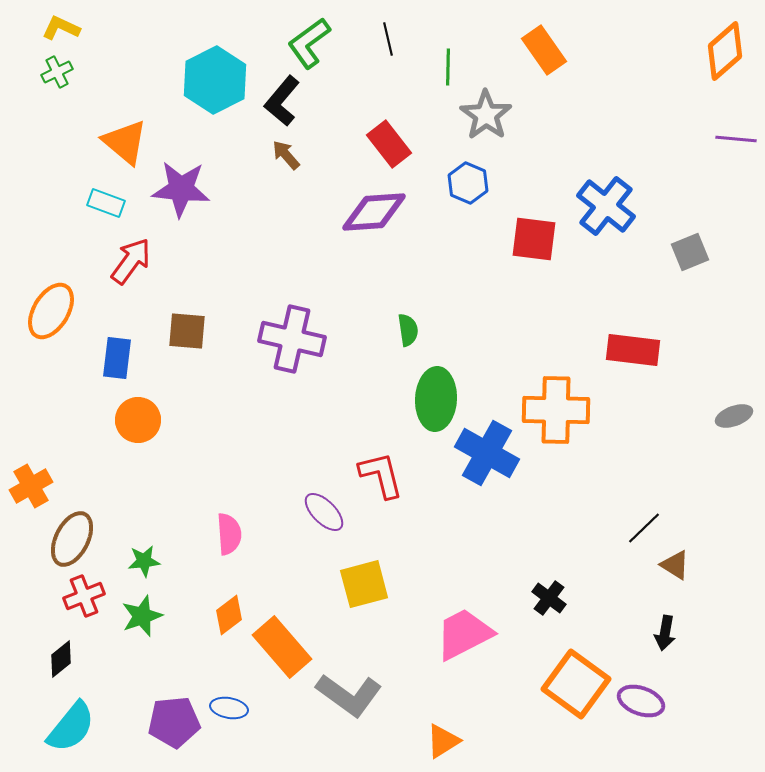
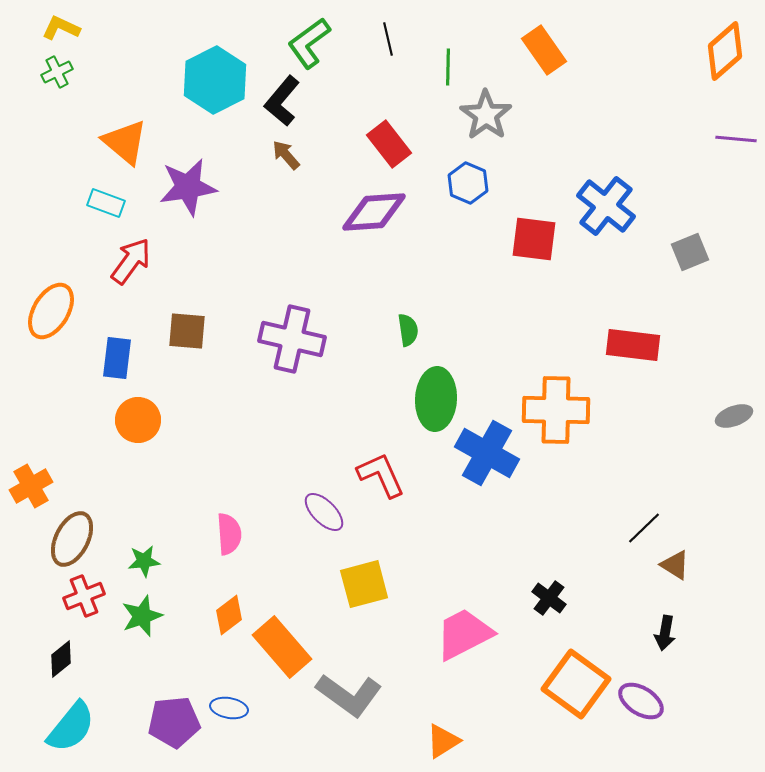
purple star at (181, 189): moved 7 px right, 2 px up; rotated 14 degrees counterclockwise
red rectangle at (633, 350): moved 5 px up
red L-shape at (381, 475): rotated 10 degrees counterclockwise
purple ellipse at (641, 701): rotated 12 degrees clockwise
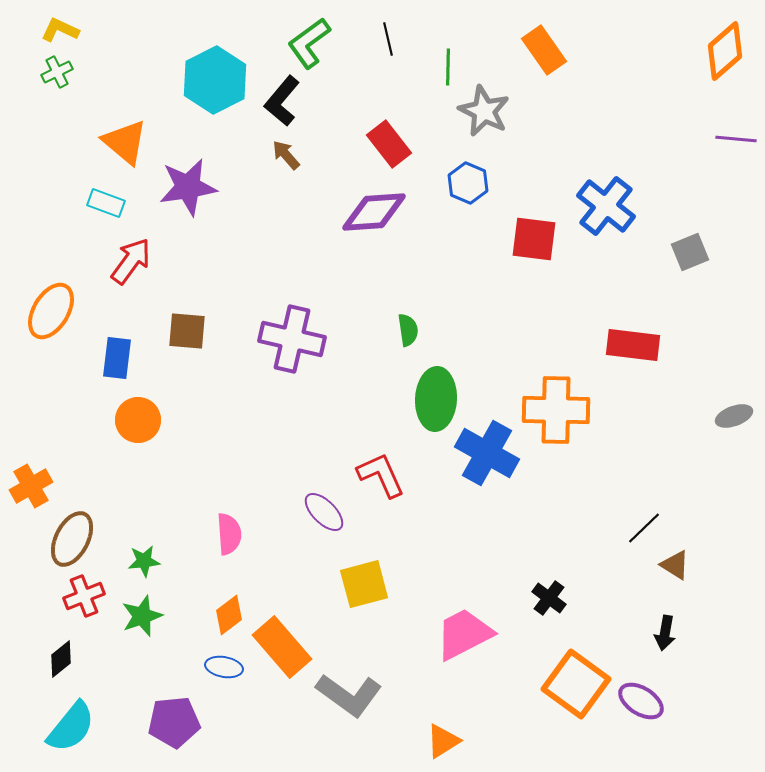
yellow L-shape at (61, 28): moved 1 px left, 2 px down
gray star at (486, 115): moved 2 px left, 4 px up; rotated 9 degrees counterclockwise
blue ellipse at (229, 708): moved 5 px left, 41 px up
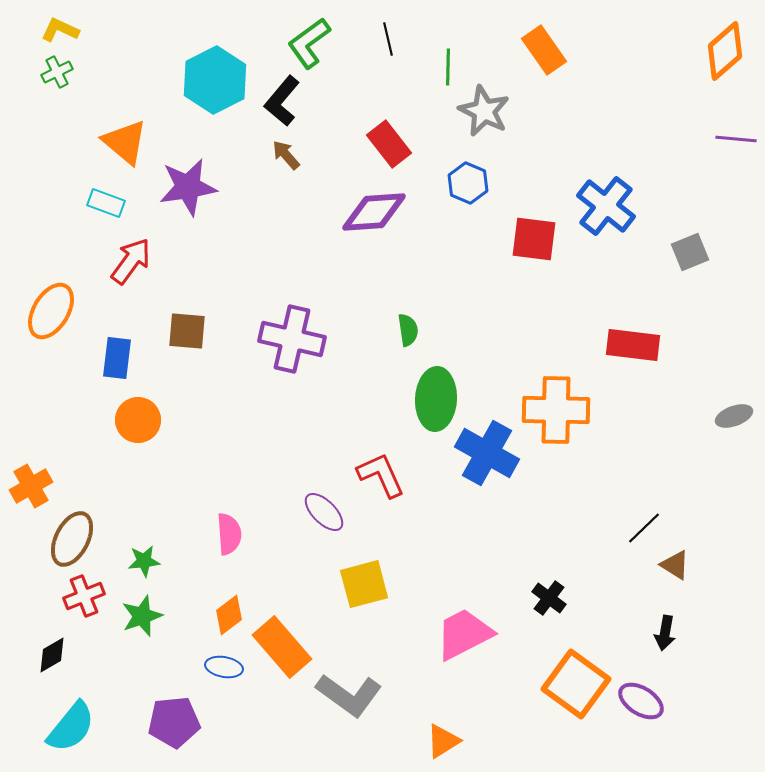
black diamond at (61, 659): moved 9 px left, 4 px up; rotated 9 degrees clockwise
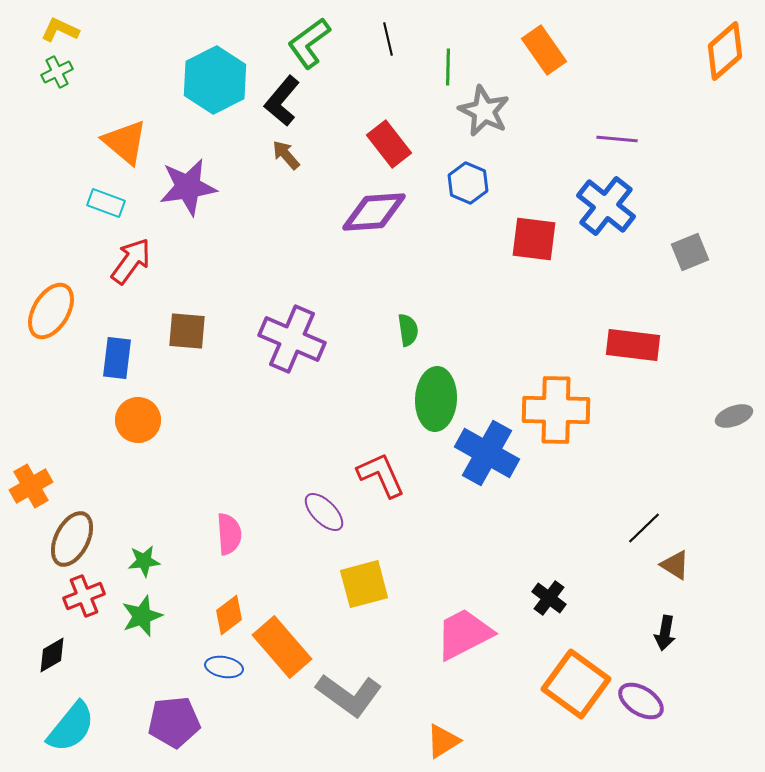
purple line at (736, 139): moved 119 px left
purple cross at (292, 339): rotated 10 degrees clockwise
